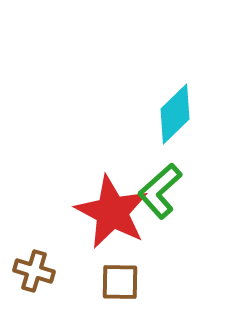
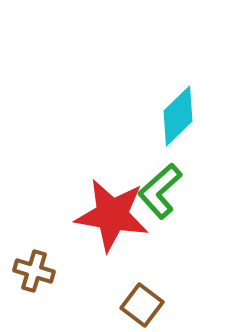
cyan diamond: moved 3 px right, 2 px down
red star: moved 3 px down; rotated 18 degrees counterclockwise
brown square: moved 22 px right, 23 px down; rotated 36 degrees clockwise
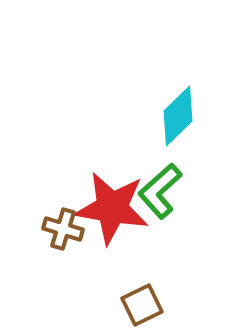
red star: moved 7 px up
brown cross: moved 29 px right, 42 px up
brown square: rotated 27 degrees clockwise
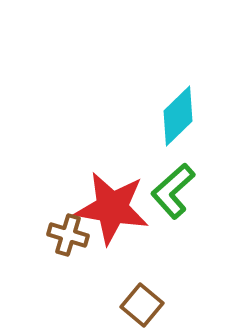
green L-shape: moved 13 px right
brown cross: moved 5 px right, 6 px down
brown square: rotated 24 degrees counterclockwise
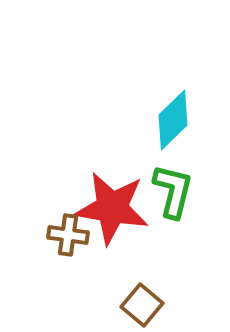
cyan diamond: moved 5 px left, 4 px down
green L-shape: rotated 146 degrees clockwise
brown cross: rotated 9 degrees counterclockwise
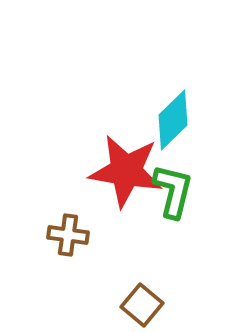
red star: moved 14 px right, 37 px up
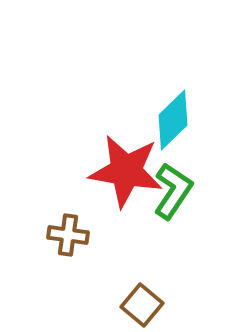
green L-shape: rotated 20 degrees clockwise
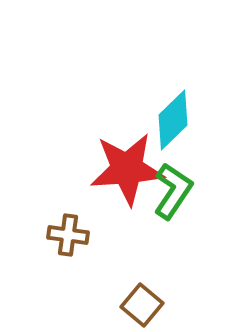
red star: moved 1 px right, 2 px up; rotated 14 degrees counterclockwise
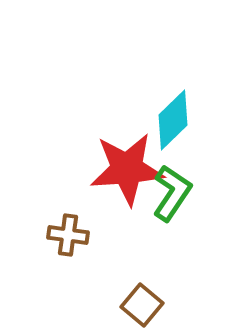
green L-shape: moved 1 px left, 2 px down
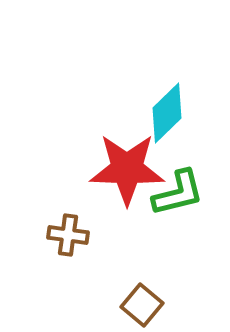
cyan diamond: moved 6 px left, 7 px up
red star: rotated 6 degrees clockwise
green L-shape: moved 6 px right; rotated 42 degrees clockwise
